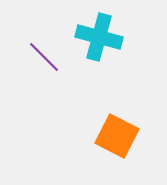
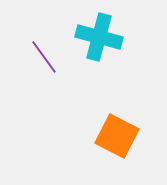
purple line: rotated 9 degrees clockwise
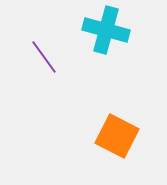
cyan cross: moved 7 px right, 7 px up
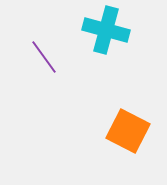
orange square: moved 11 px right, 5 px up
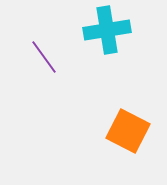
cyan cross: moved 1 px right; rotated 24 degrees counterclockwise
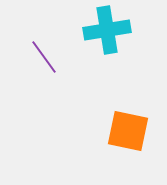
orange square: rotated 15 degrees counterclockwise
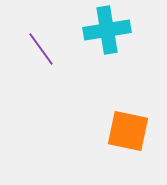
purple line: moved 3 px left, 8 px up
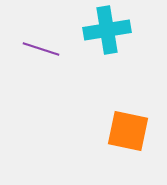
purple line: rotated 36 degrees counterclockwise
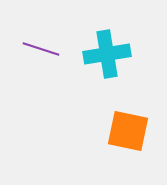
cyan cross: moved 24 px down
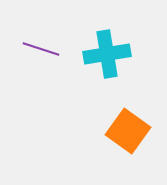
orange square: rotated 24 degrees clockwise
